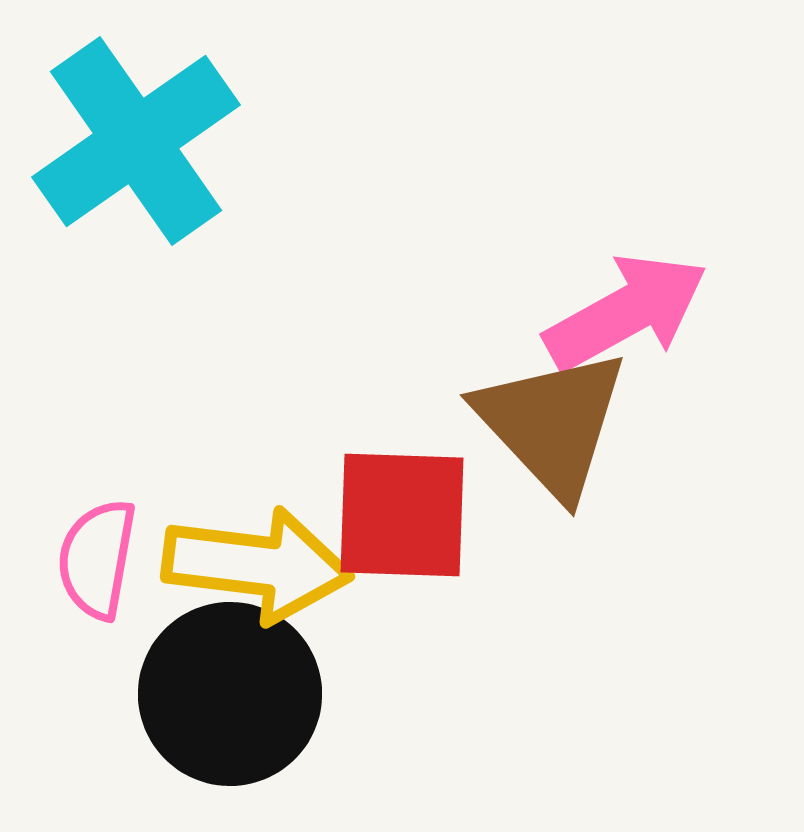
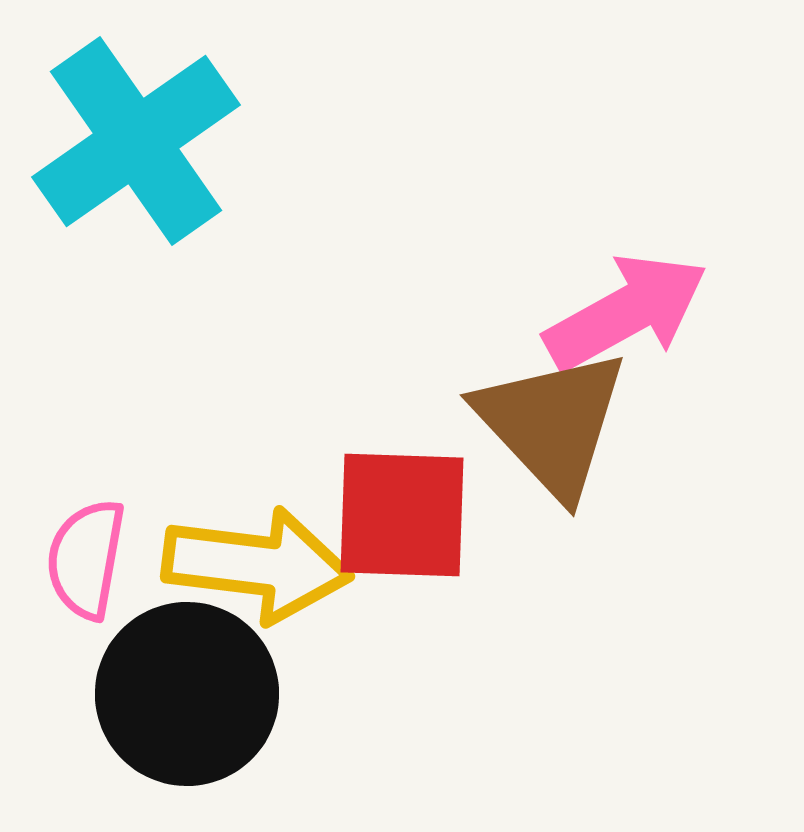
pink semicircle: moved 11 px left
black circle: moved 43 px left
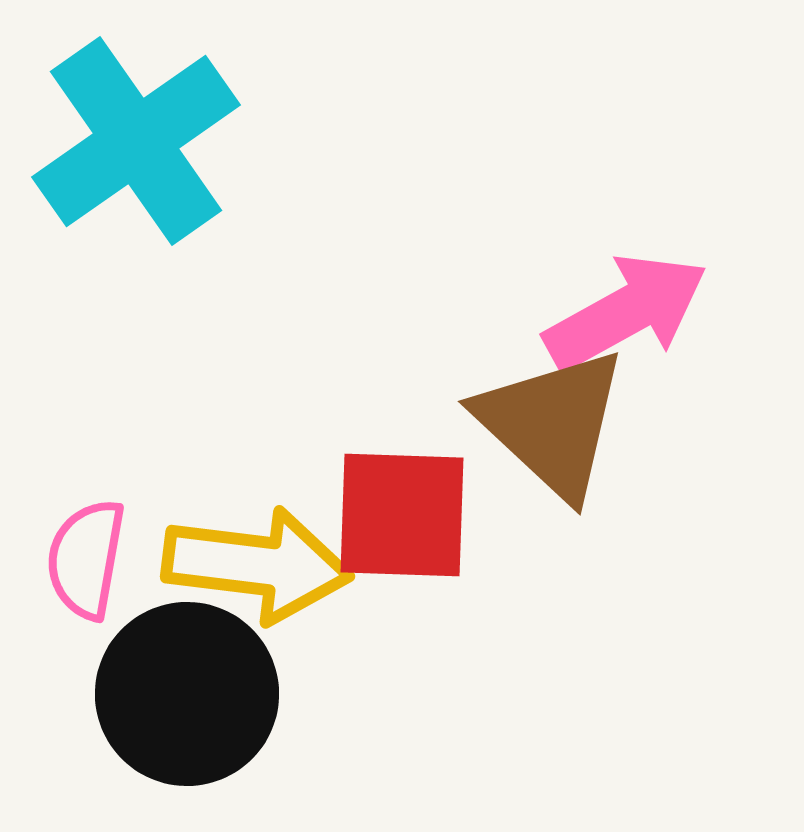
brown triangle: rotated 4 degrees counterclockwise
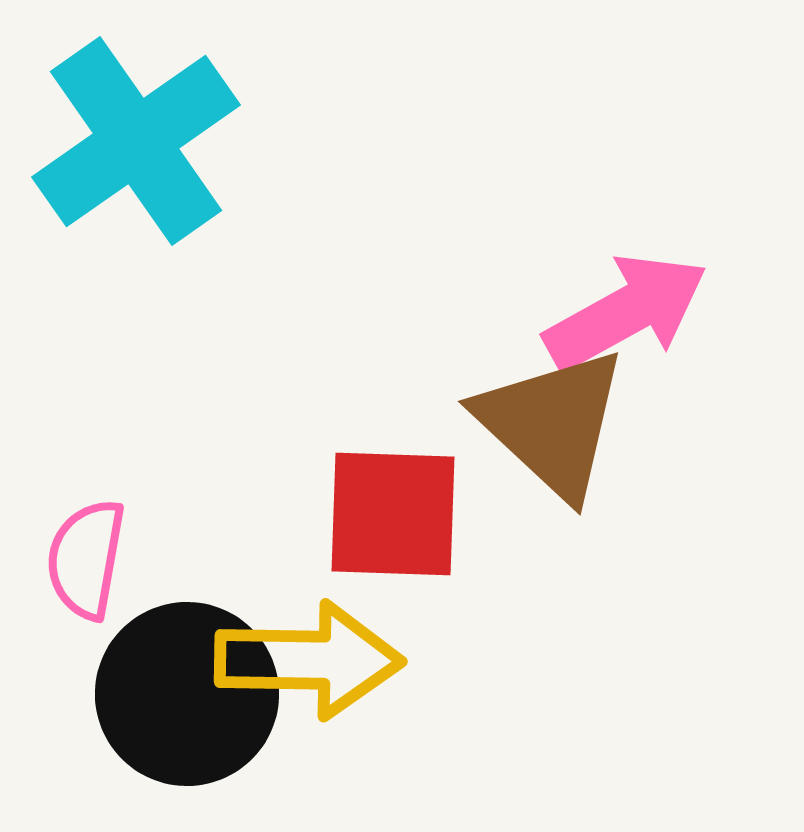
red square: moved 9 px left, 1 px up
yellow arrow: moved 52 px right, 95 px down; rotated 6 degrees counterclockwise
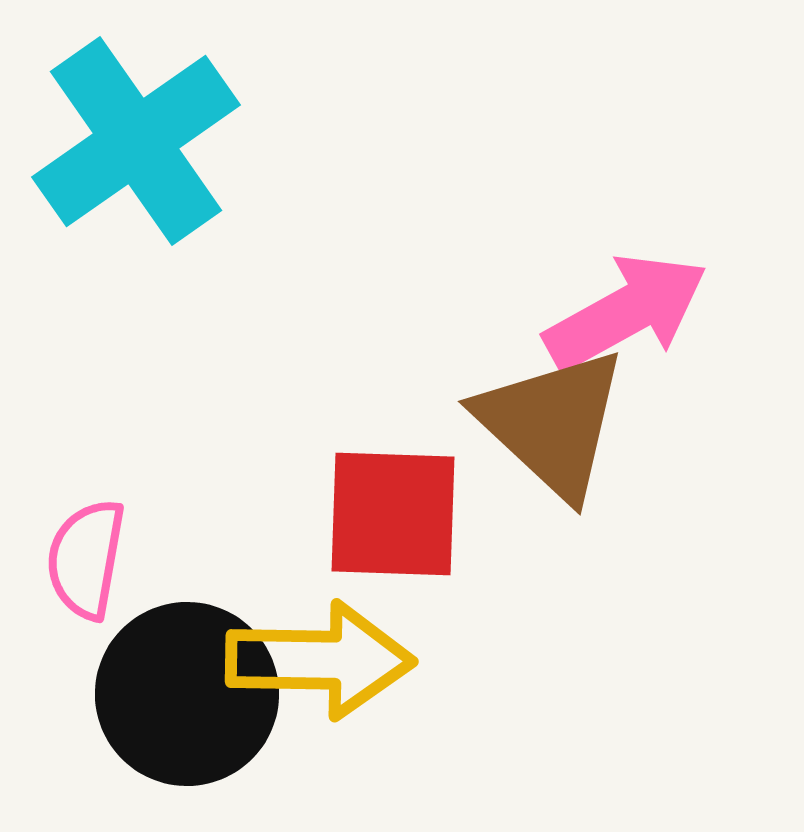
yellow arrow: moved 11 px right
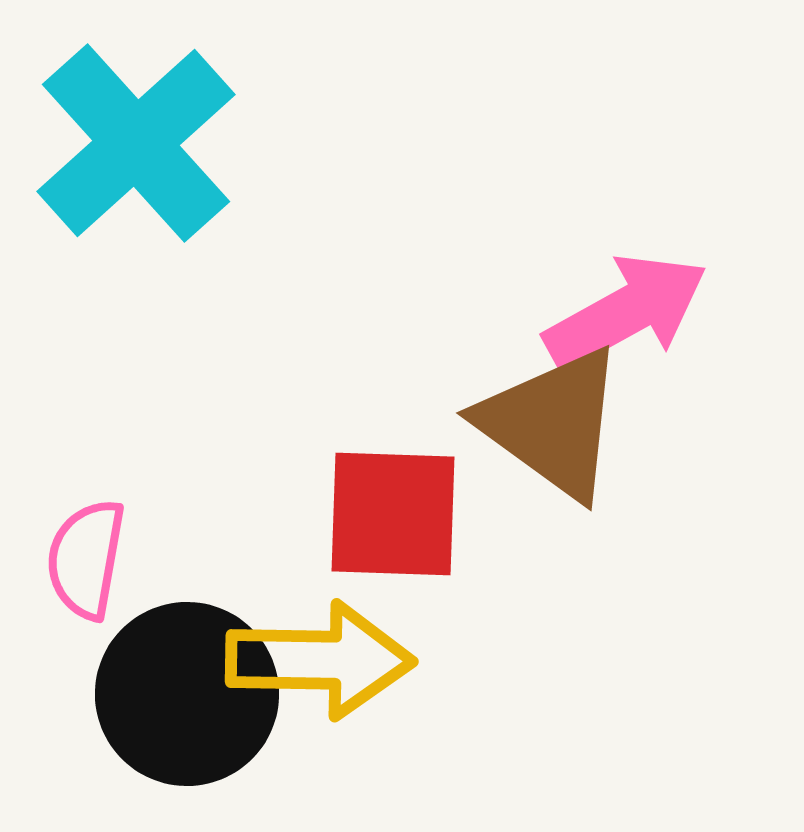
cyan cross: moved 2 px down; rotated 7 degrees counterclockwise
brown triangle: rotated 7 degrees counterclockwise
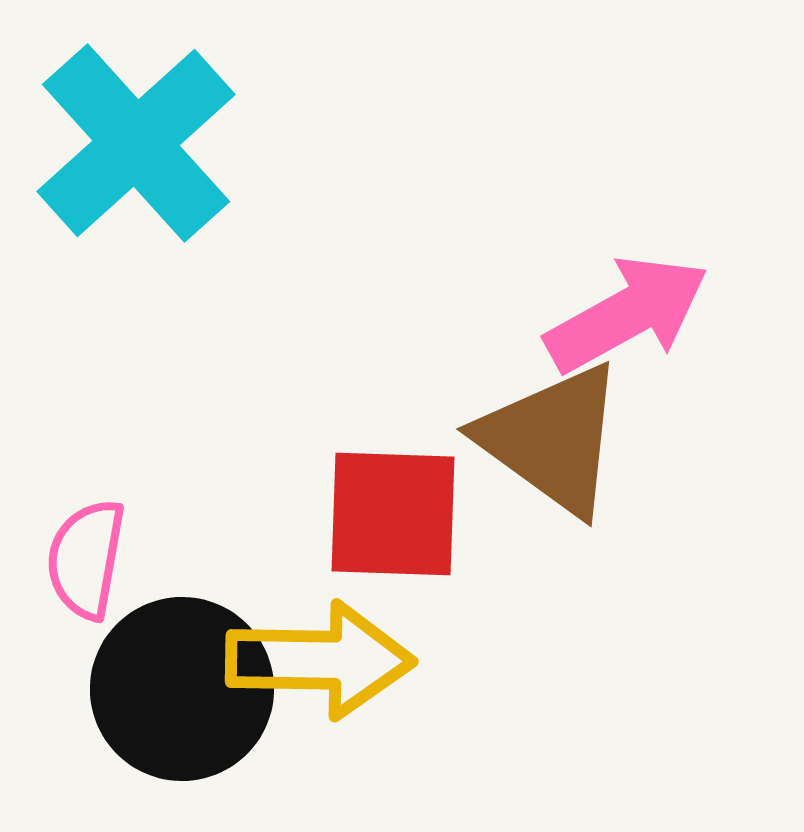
pink arrow: moved 1 px right, 2 px down
brown triangle: moved 16 px down
black circle: moved 5 px left, 5 px up
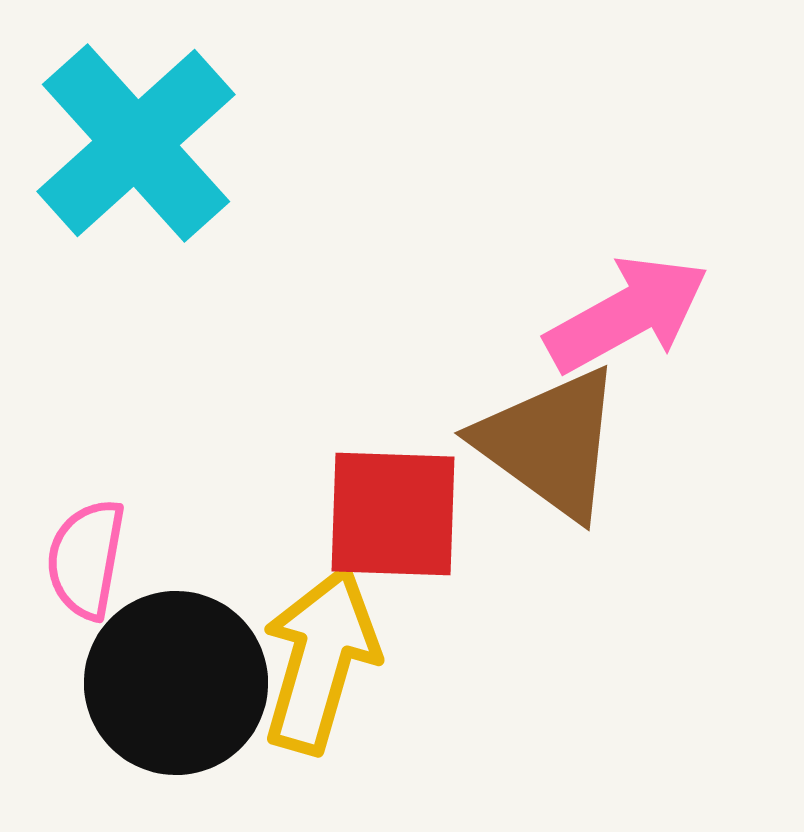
brown triangle: moved 2 px left, 4 px down
yellow arrow: rotated 75 degrees counterclockwise
black circle: moved 6 px left, 6 px up
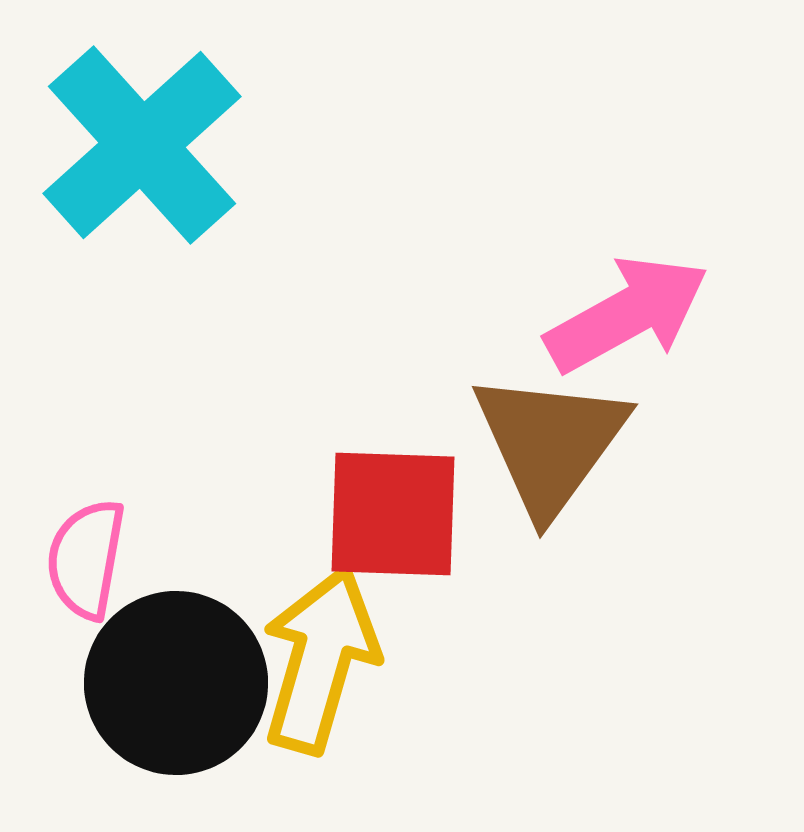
cyan cross: moved 6 px right, 2 px down
brown triangle: rotated 30 degrees clockwise
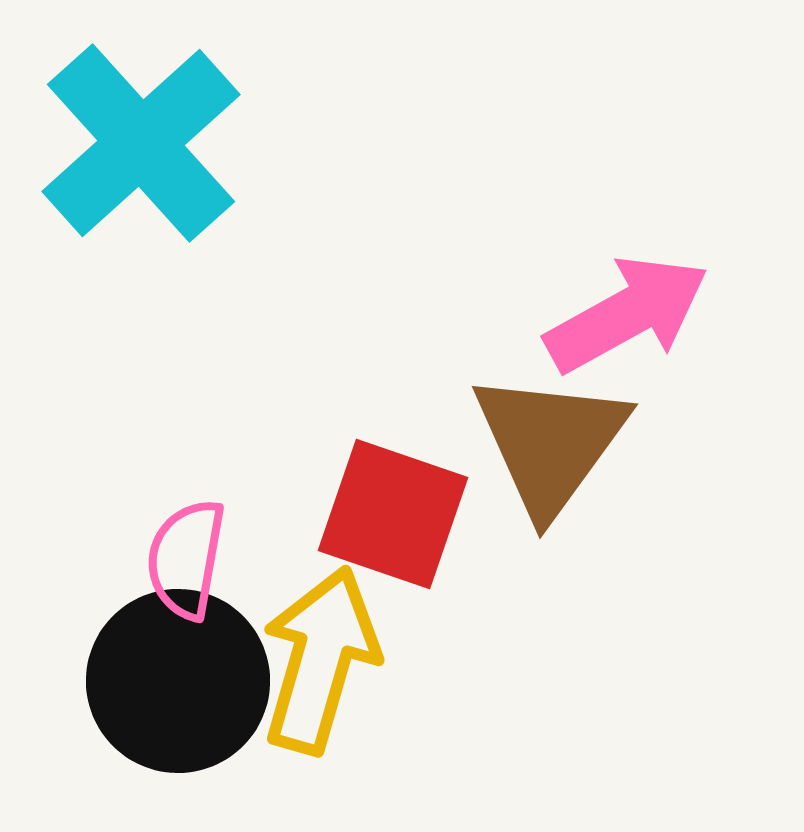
cyan cross: moved 1 px left, 2 px up
red square: rotated 17 degrees clockwise
pink semicircle: moved 100 px right
black circle: moved 2 px right, 2 px up
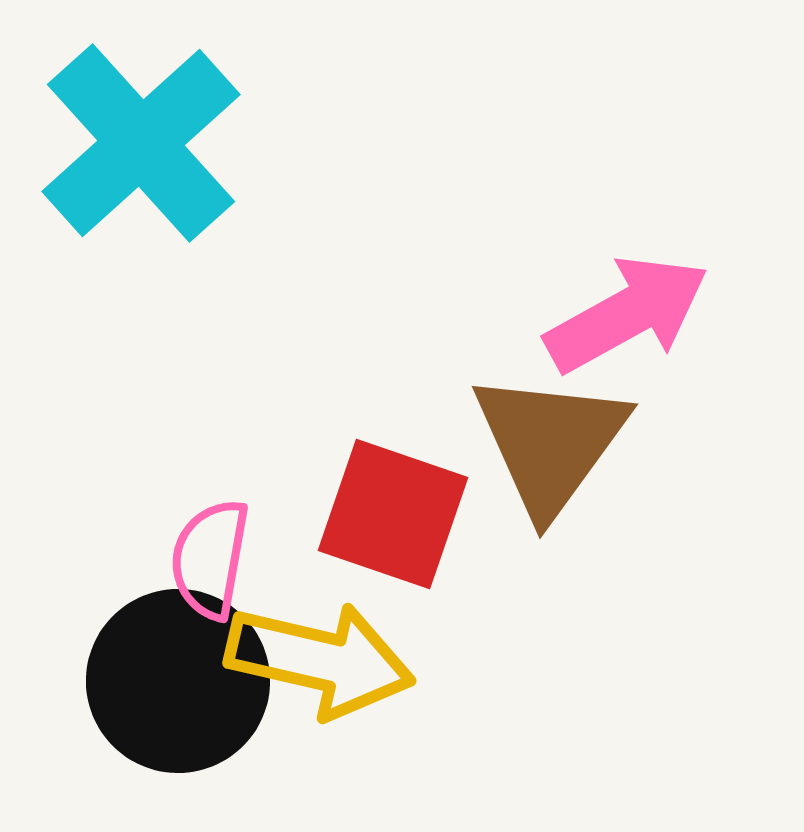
pink semicircle: moved 24 px right
yellow arrow: rotated 87 degrees clockwise
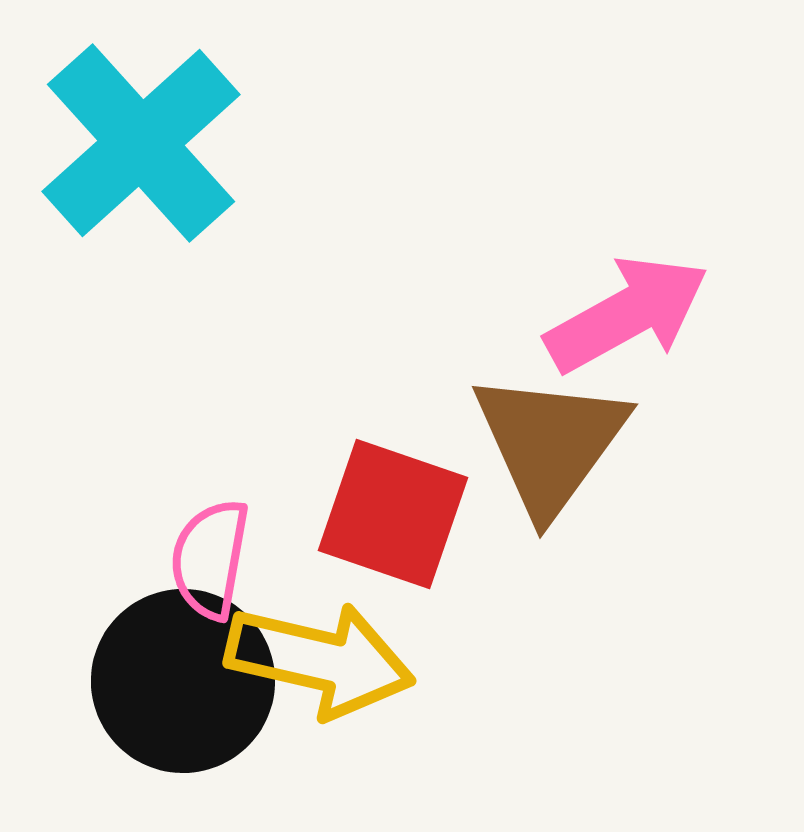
black circle: moved 5 px right
